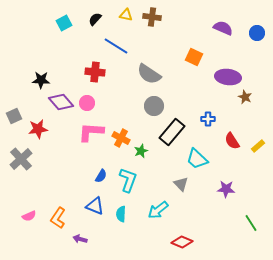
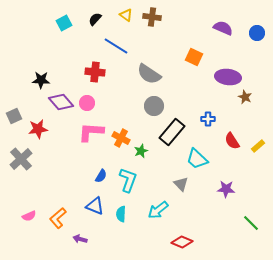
yellow triangle: rotated 24 degrees clockwise
orange L-shape: rotated 15 degrees clockwise
green line: rotated 12 degrees counterclockwise
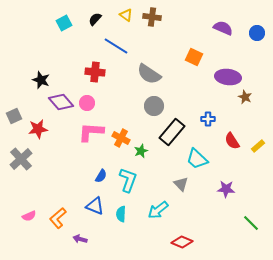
black star: rotated 18 degrees clockwise
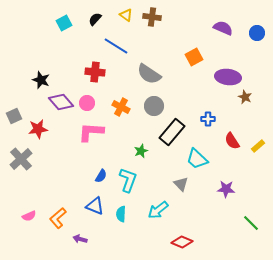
orange square: rotated 36 degrees clockwise
orange cross: moved 31 px up
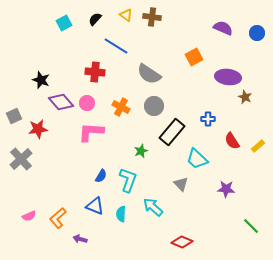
cyan arrow: moved 5 px left, 3 px up; rotated 80 degrees clockwise
green line: moved 3 px down
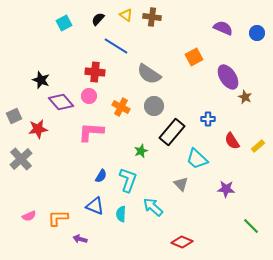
black semicircle: moved 3 px right
purple ellipse: rotated 50 degrees clockwise
pink circle: moved 2 px right, 7 px up
orange L-shape: rotated 40 degrees clockwise
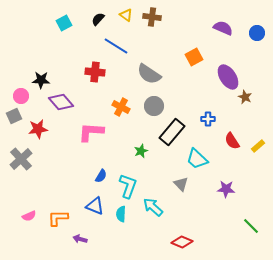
black star: rotated 18 degrees counterclockwise
pink circle: moved 68 px left
cyan L-shape: moved 6 px down
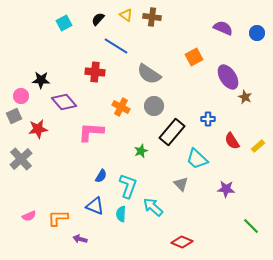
purple diamond: moved 3 px right
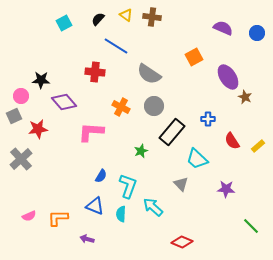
purple arrow: moved 7 px right
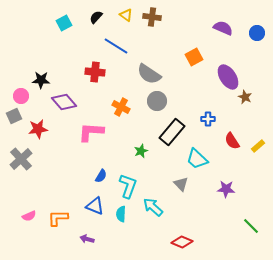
black semicircle: moved 2 px left, 2 px up
gray circle: moved 3 px right, 5 px up
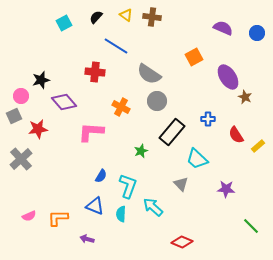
black star: rotated 18 degrees counterclockwise
red semicircle: moved 4 px right, 6 px up
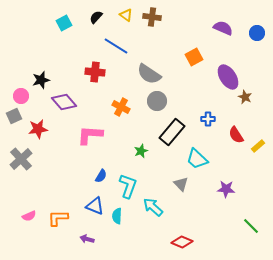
pink L-shape: moved 1 px left, 3 px down
cyan semicircle: moved 4 px left, 2 px down
